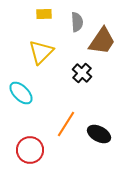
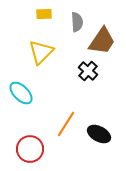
black cross: moved 6 px right, 2 px up
red circle: moved 1 px up
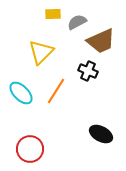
yellow rectangle: moved 9 px right
gray semicircle: rotated 114 degrees counterclockwise
brown trapezoid: moved 1 px left; rotated 32 degrees clockwise
black cross: rotated 18 degrees counterclockwise
orange line: moved 10 px left, 33 px up
black ellipse: moved 2 px right
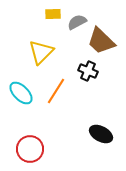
brown trapezoid: rotated 68 degrees clockwise
